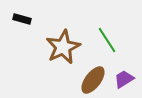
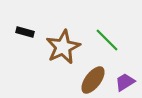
black rectangle: moved 3 px right, 13 px down
green line: rotated 12 degrees counterclockwise
purple trapezoid: moved 1 px right, 3 px down
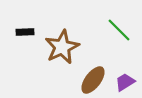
black rectangle: rotated 18 degrees counterclockwise
green line: moved 12 px right, 10 px up
brown star: moved 1 px left
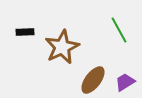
green line: rotated 16 degrees clockwise
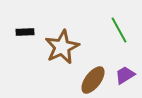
purple trapezoid: moved 7 px up
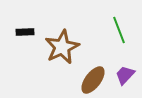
green line: rotated 8 degrees clockwise
purple trapezoid: rotated 15 degrees counterclockwise
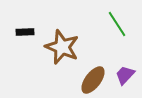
green line: moved 2 px left, 6 px up; rotated 12 degrees counterclockwise
brown star: rotated 24 degrees counterclockwise
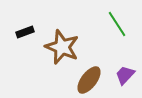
black rectangle: rotated 18 degrees counterclockwise
brown ellipse: moved 4 px left
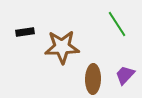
black rectangle: rotated 12 degrees clockwise
brown star: rotated 24 degrees counterclockwise
brown ellipse: moved 4 px right, 1 px up; rotated 36 degrees counterclockwise
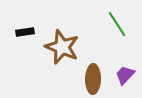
brown star: rotated 24 degrees clockwise
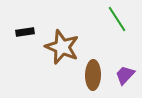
green line: moved 5 px up
brown ellipse: moved 4 px up
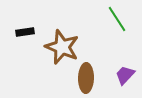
brown ellipse: moved 7 px left, 3 px down
